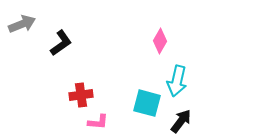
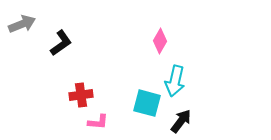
cyan arrow: moved 2 px left
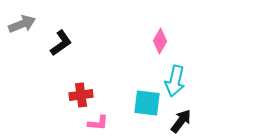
cyan square: rotated 8 degrees counterclockwise
pink L-shape: moved 1 px down
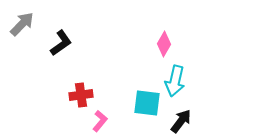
gray arrow: rotated 24 degrees counterclockwise
pink diamond: moved 4 px right, 3 px down
pink L-shape: moved 2 px right, 2 px up; rotated 55 degrees counterclockwise
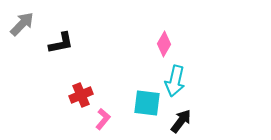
black L-shape: rotated 24 degrees clockwise
red cross: rotated 15 degrees counterclockwise
pink L-shape: moved 3 px right, 2 px up
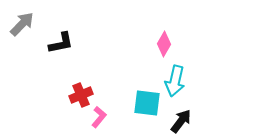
pink L-shape: moved 4 px left, 2 px up
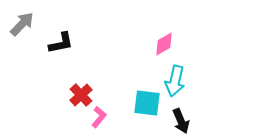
pink diamond: rotated 30 degrees clockwise
red cross: rotated 20 degrees counterclockwise
black arrow: rotated 120 degrees clockwise
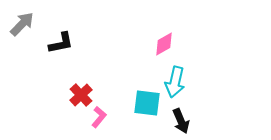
cyan arrow: moved 1 px down
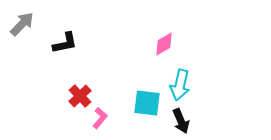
black L-shape: moved 4 px right
cyan arrow: moved 5 px right, 3 px down
red cross: moved 1 px left, 1 px down
pink L-shape: moved 1 px right, 1 px down
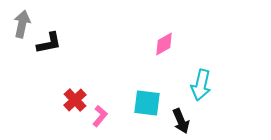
gray arrow: rotated 32 degrees counterclockwise
black L-shape: moved 16 px left
cyan arrow: moved 21 px right
red cross: moved 5 px left, 4 px down
pink L-shape: moved 2 px up
